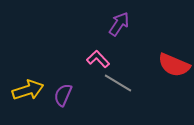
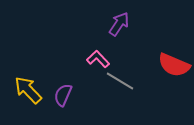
gray line: moved 2 px right, 2 px up
yellow arrow: rotated 116 degrees counterclockwise
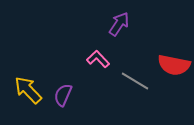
red semicircle: rotated 12 degrees counterclockwise
gray line: moved 15 px right
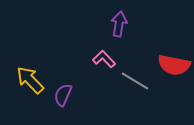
purple arrow: rotated 25 degrees counterclockwise
pink L-shape: moved 6 px right
yellow arrow: moved 2 px right, 10 px up
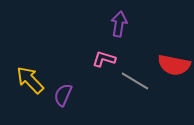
pink L-shape: rotated 30 degrees counterclockwise
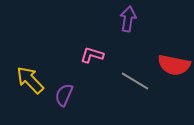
purple arrow: moved 9 px right, 5 px up
pink L-shape: moved 12 px left, 4 px up
purple semicircle: moved 1 px right
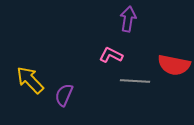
pink L-shape: moved 19 px right; rotated 10 degrees clockwise
gray line: rotated 28 degrees counterclockwise
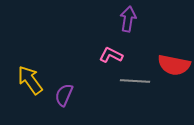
yellow arrow: rotated 8 degrees clockwise
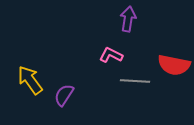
purple semicircle: rotated 10 degrees clockwise
